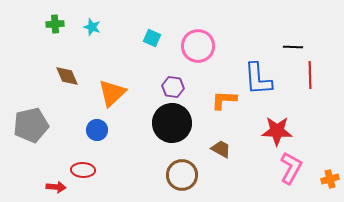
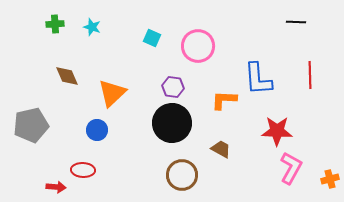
black line: moved 3 px right, 25 px up
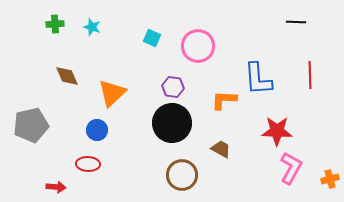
red ellipse: moved 5 px right, 6 px up
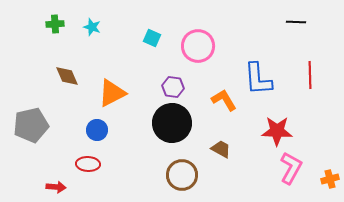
orange triangle: rotated 16 degrees clockwise
orange L-shape: rotated 56 degrees clockwise
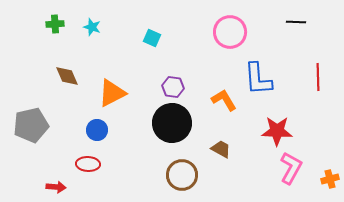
pink circle: moved 32 px right, 14 px up
red line: moved 8 px right, 2 px down
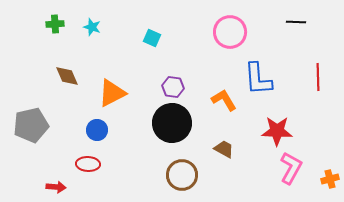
brown trapezoid: moved 3 px right
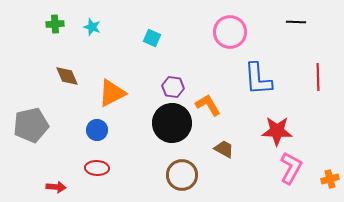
orange L-shape: moved 16 px left, 5 px down
red ellipse: moved 9 px right, 4 px down
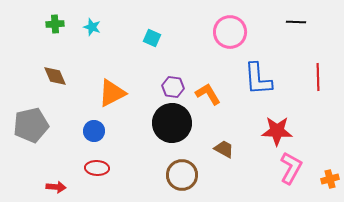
brown diamond: moved 12 px left
orange L-shape: moved 11 px up
blue circle: moved 3 px left, 1 px down
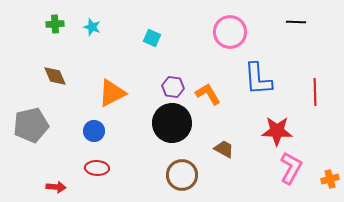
red line: moved 3 px left, 15 px down
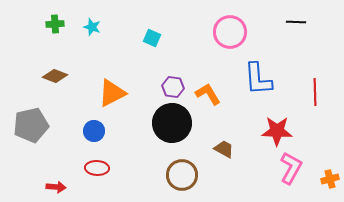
brown diamond: rotated 45 degrees counterclockwise
